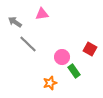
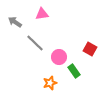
gray line: moved 7 px right, 1 px up
pink circle: moved 3 px left
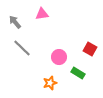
gray arrow: rotated 16 degrees clockwise
gray line: moved 13 px left, 5 px down
green rectangle: moved 4 px right, 2 px down; rotated 24 degrees counterclockwise
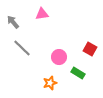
gray arrow: moved 2 px left
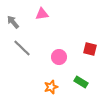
red square: rotated 16 degrees counterclockwise
green rectangle: moved 3 px right, 9 px down
orange star: moved 1 px right, 4 px down
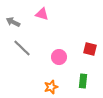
pink triangle: rotated 24 degrees clockwise
gray arrow: rotated 24 degrees counterclockwise
green rectangle: moved 2 px right, 1 px up; rotated 64 degrees clockwise
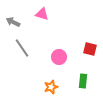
gray line: rotated 12 degrees clockwise
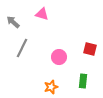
gray arrow: rotated 16 degrees clockwise
gray line: rotated 60 degrees clockwise
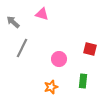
pink circle: moved 2 px down
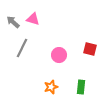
pink triangle: moved 9 px left, 5 px down
pink circle: moved 4 px up
green rectangle: moved 2 px left, 6 px down
